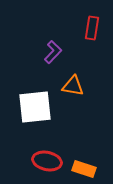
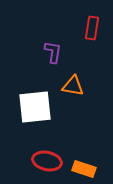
purple L-shape: rotated 35 degrees counterclockwise
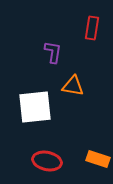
orange rectangle: moved 14 px right, 10 px up
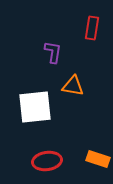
red ellipse: rotated 20 degrees counterclockwise
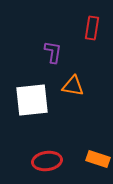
white square: moved 3 px left, 7 px up
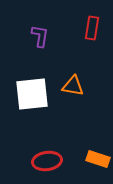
purple L-shape: moved 13 px left, 16 px up
white square: moved 6 px up
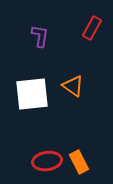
red rectangle: rotated 20 degrees clockwise
orange triangle: rotated 25 degrees clockwise
orange rectangle: moved 19 px left, 3 px down; rotated 45 degrees clockwise
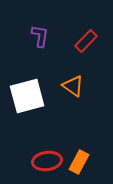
red rectangle: moved 6 px left, 13 px down; rotated 15 degrees clockwise
white square: moved 5 px left, 2 px down; rotated 9 degrees counterclockwise
orange rectangle: rotated 55 degrees clockwise
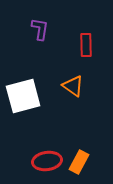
purple L-shape: moved 7 px up
red rectangle: moved 4 px down; rotated 45 degrees counterclockwise
white square: moved 4 px left
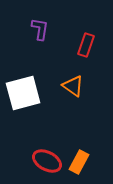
red rectangle: rotated 20 degrees clockwise
white square: moved 3 px up
red ellipse: rotated 36 degrees clockwise
